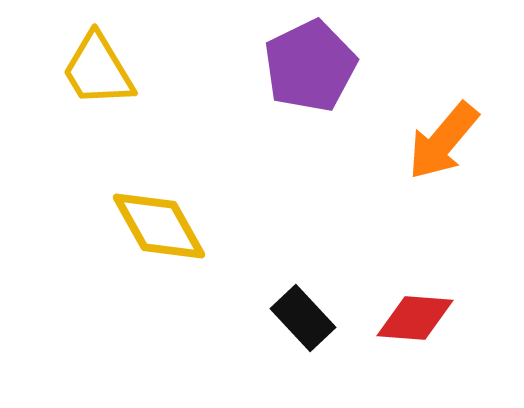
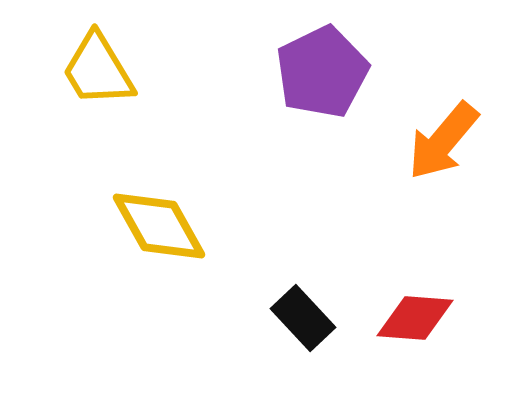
purple pentagon: moved 12 px right, 6 px down
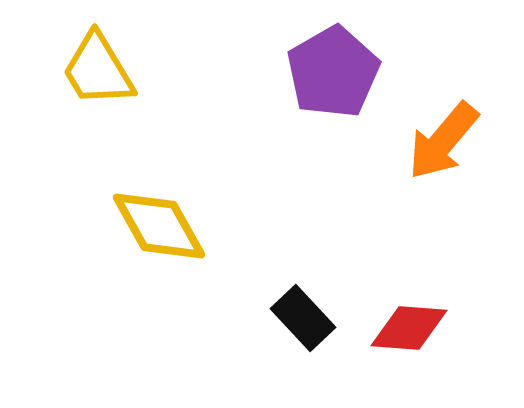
purple pentagon: moved 11 px right; rotated 4 degrees counterclockwise
red diamond: moved 6 px left, 10 px down
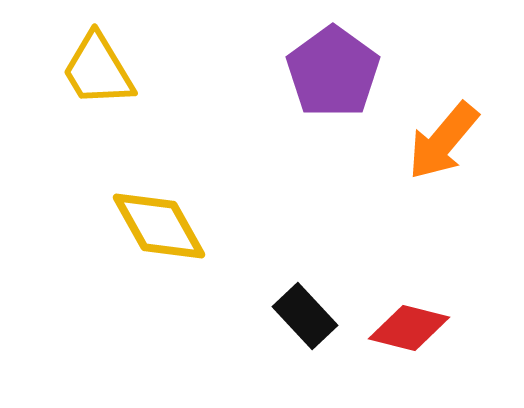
purple pentagon: rotated 6 degrees counterclockwise
black rectangle: moved 2 px right, 2 px up
red diamond: rotated 10 degrees clockwise
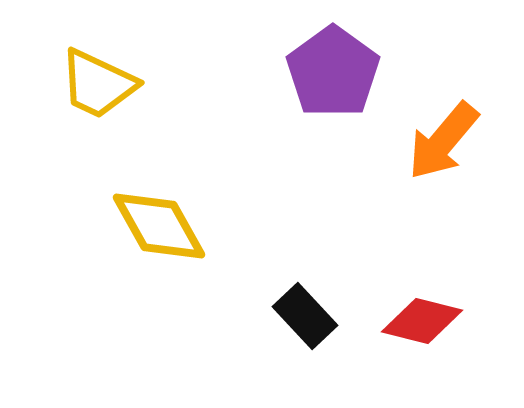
yellow trapezoid: moved 14 px down; rotated 34 degrees counterclockwise
red diamond: moved 13 px right, 7 px up
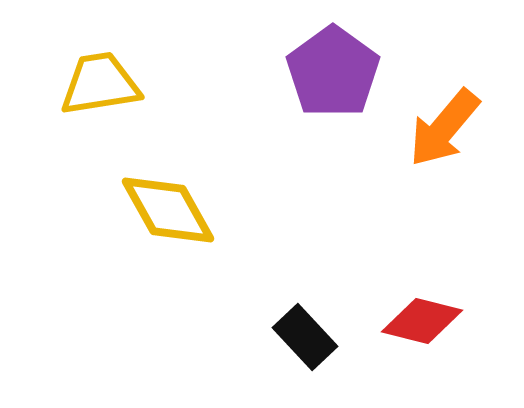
yellow trapezoid: moved 2 px right; rotated 146 degrees clockwise
orange arrow: moved 1 px right, 13 px up
yellow diamond: moved 9 px right, 16 px up
black rectangle: moved 21 px down
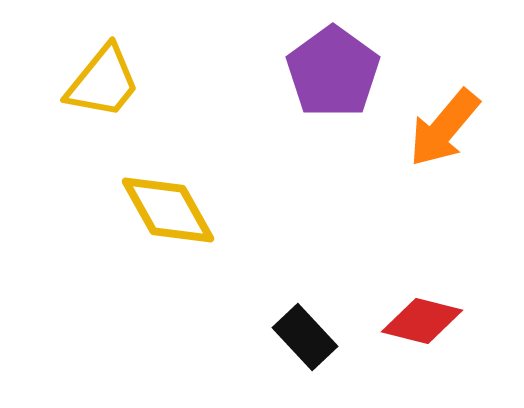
yellow trapezoid: moved 3 px right, 2 px up; rotated 138 degrees clockwise
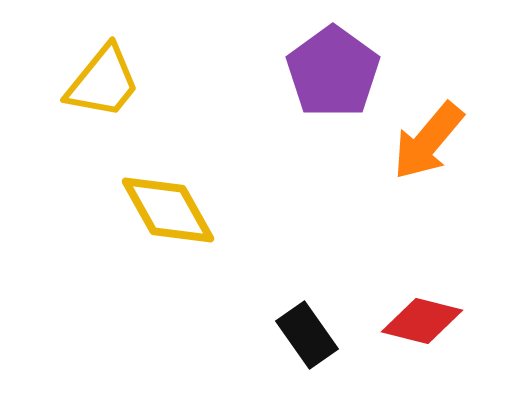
orange arrow: moved 16 px left, 13 px down
black rectangle: moved 2 px right, 2 px up; rotated 8 degrees clockwise
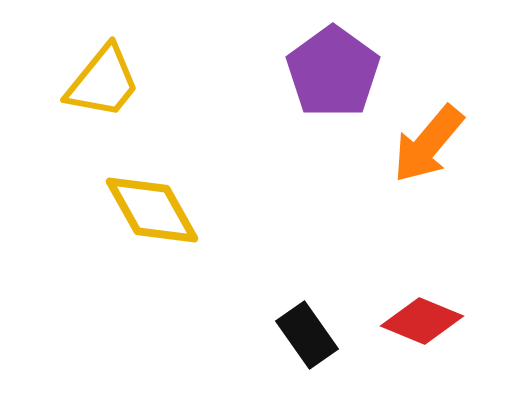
orange arrow: moved 3 px down
yellow diamond: moved 16 px left
red diamond: rotated 8 degrees clockwise
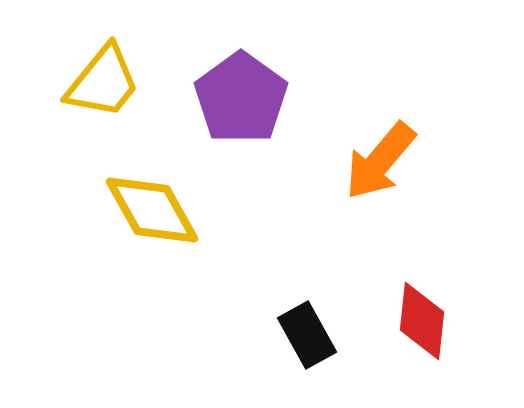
purple pentagon: moved 92 px left, 26 px down
orange arrow: moved 48 px left, 17 px down
red diamond: rotated 74 degrees clockwise
black rectangle: rotated 6 degrees clockwise
